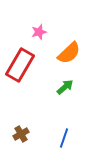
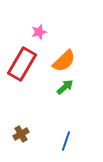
orange semicircle: moved 5 px left, 8 px down
red rectangle: moved 2 px right, 1 px up
blue line: moved 2 px right, 3 px down
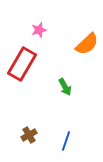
pink star: moved 2 px up
orange semicircle: moved 23 px right, 17 px up
green arrow: rotated 102 degrees clockwise
brown cross: moved 8 px right, 1 px down
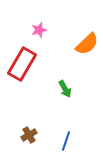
green arrow: moved 2 px down
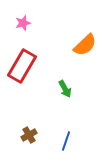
pink star: moved 16 px left, 7 px up
orange semicircle: moved 2 px left, 1 px down
red rectangle: moved 2 px down
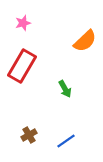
orange semicircle: moved 4 px up
blue line: rotated 36 degrees clockwise
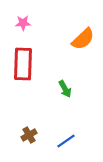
pink star: rotated 14 degrees clockwise
orange semicircle: moved 2 px left, 2 px up
red rectangle: moved 1 px right, 2 px up; rotated 28 degrees counterclockwise
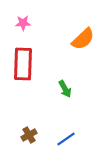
blue line: moved 2 px up
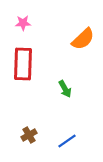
blue line: moved 1 px right, 2 px down
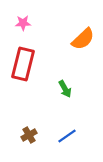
red rectangle: rotated 12 degrees clockwise
blue line: moved 5 px up
